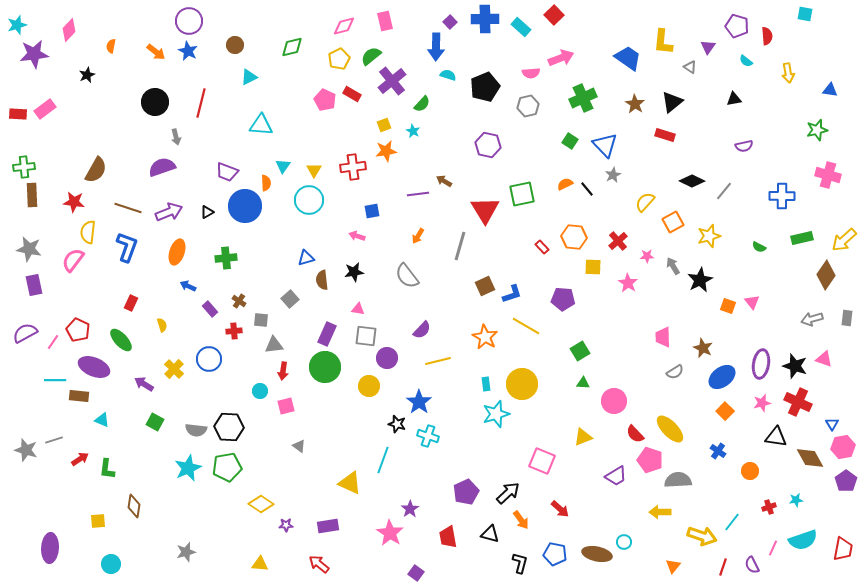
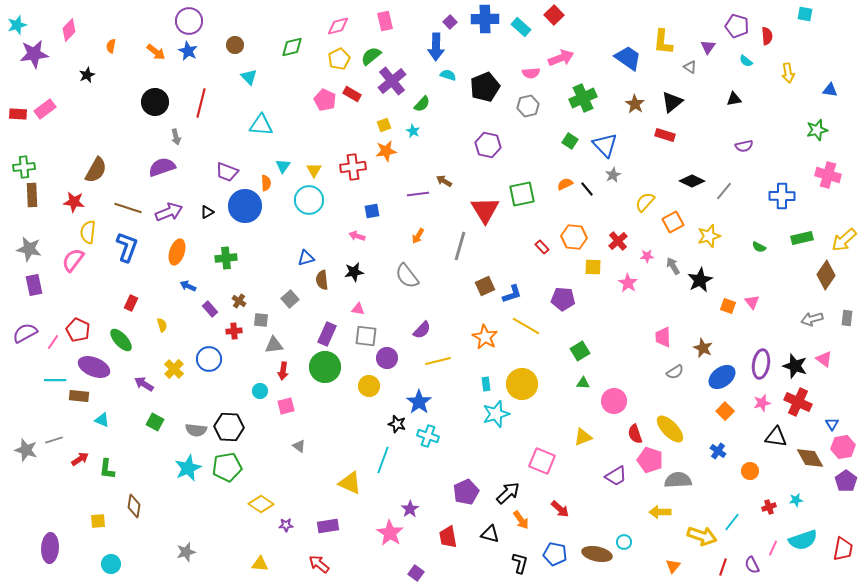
pink diamond at (344, 26): moved 6 px left
cyan triangle at (249, 77): rotated 48 degrees counterclockwise
pink triangle at (824, 359): rotated 18 degrees clockwise
red semicircle at (635, 434): rotated 24 degrees clockwise
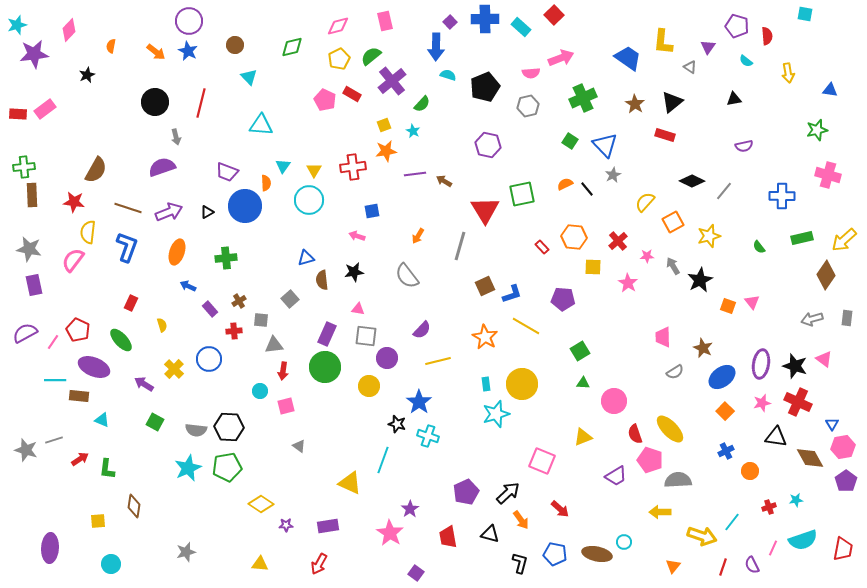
purple line at (418, 194): moved 3 px left, 20 px up
green semicircle at (759, 247): rotated 24 degrees clockwise
brown cross at (239, 301): rotated 24 degrees clockwise
blue cross at (718, 451): moved 8 px right; rotated 28 degrees clockwise
red arrow at (319, 564): rotated 100 degrees counterclockwise
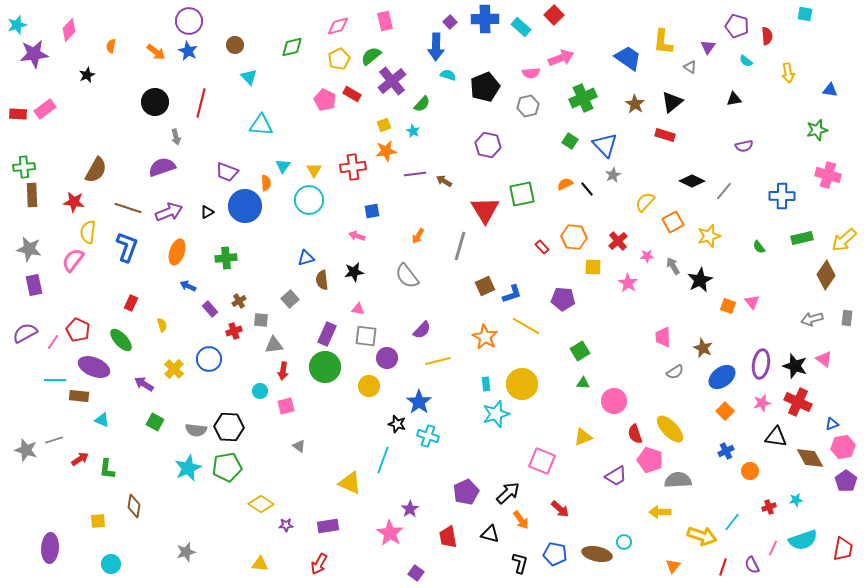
red cross at (234, 331): rotated 14 degrees counterclockwise
blue triangle at (832, 424): rotated 40 degrees clockwise
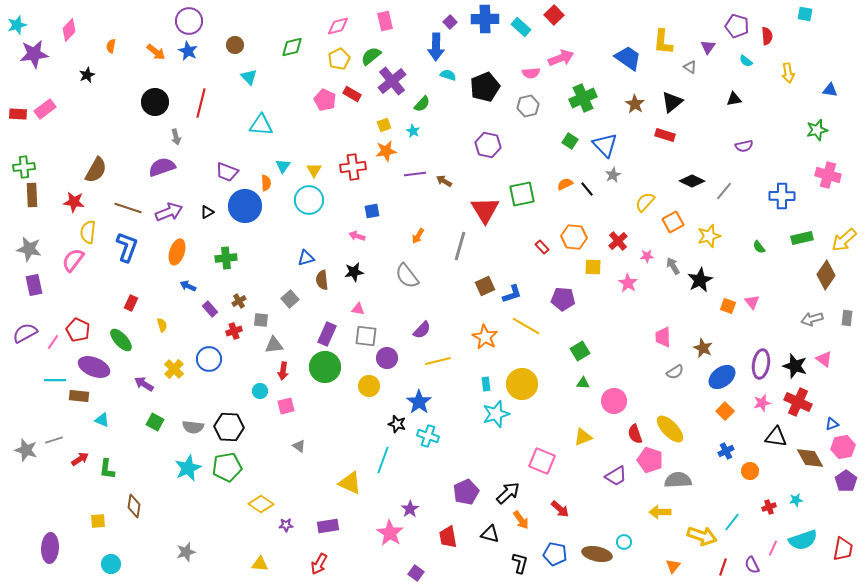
gray semicircle at (196, 430): moved 3 px left, 3 px up
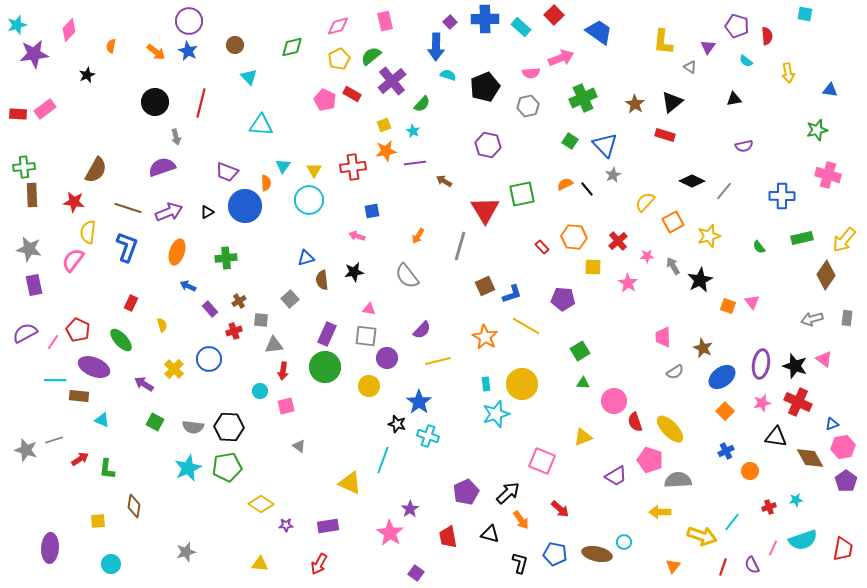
blue trapezoid at (628, 58): moved 29 px left, 26 px up
purple line at (415, 174): moved 11 px up
yellow arrow at (844, 240): rotated 8 degrees counterclockwise
pink triangle at (358, 309): moved 11 px right
red semicircle at (635, 434): moved 12 px up
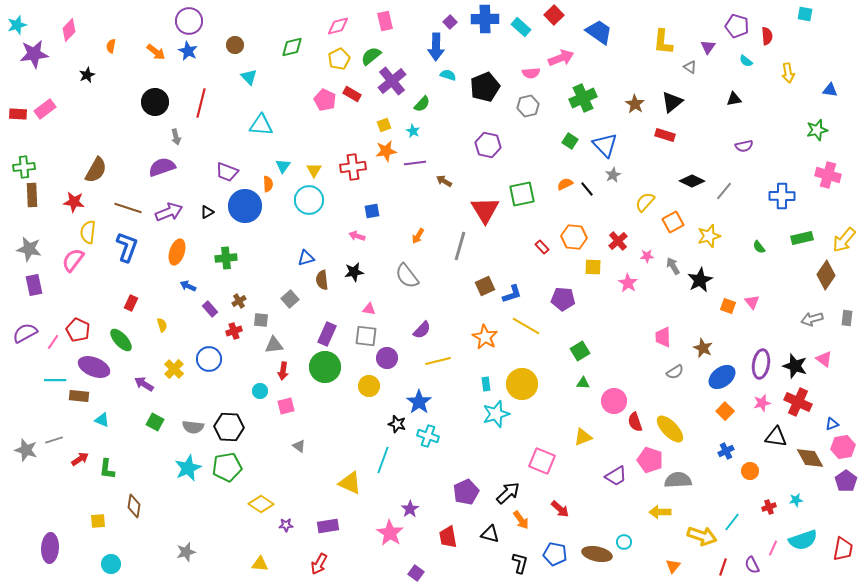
orange semicircle at (266, 183): moved 2 px right, 1 px down
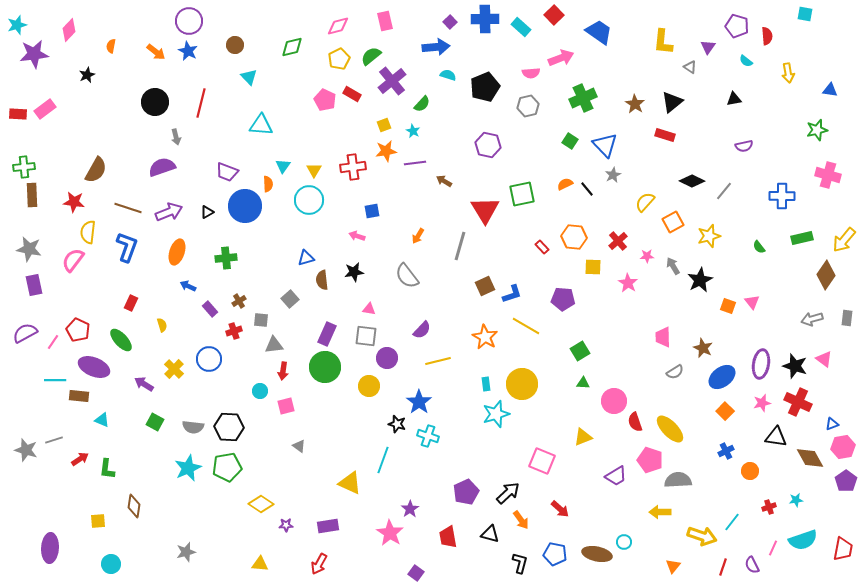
blue arrow at (436, 47): rotated 96 degrees counterclockwise
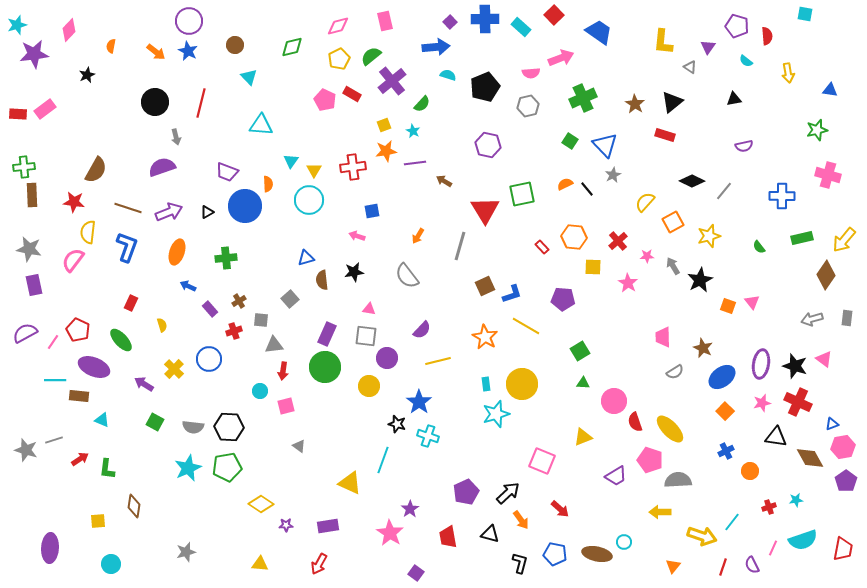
cyan triangle at (283, 166): moved 8 px right, 5 px up
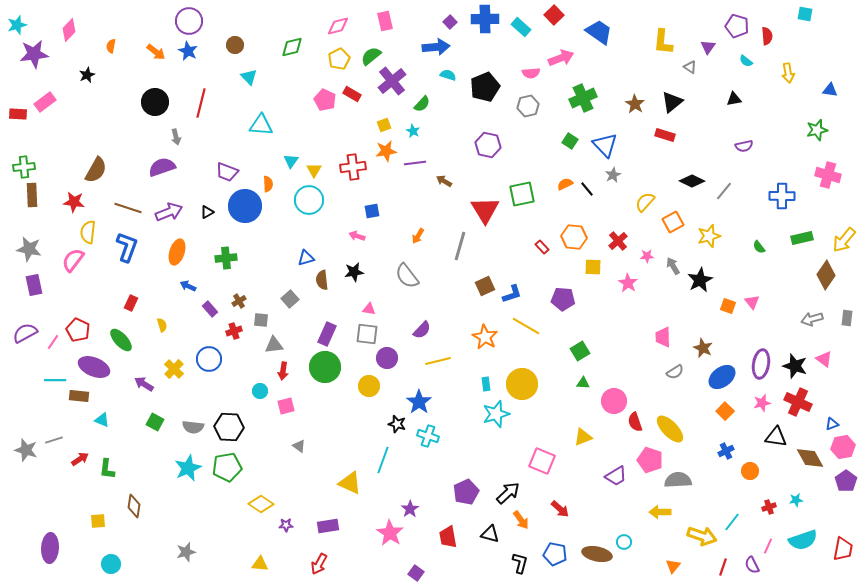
pink rectangle at (45, 109): moved 7 px up
gray square at (366, 336): moved 1 px right, 2 px up
pink line at (773, 548): moved 5 px left, 2 px up
